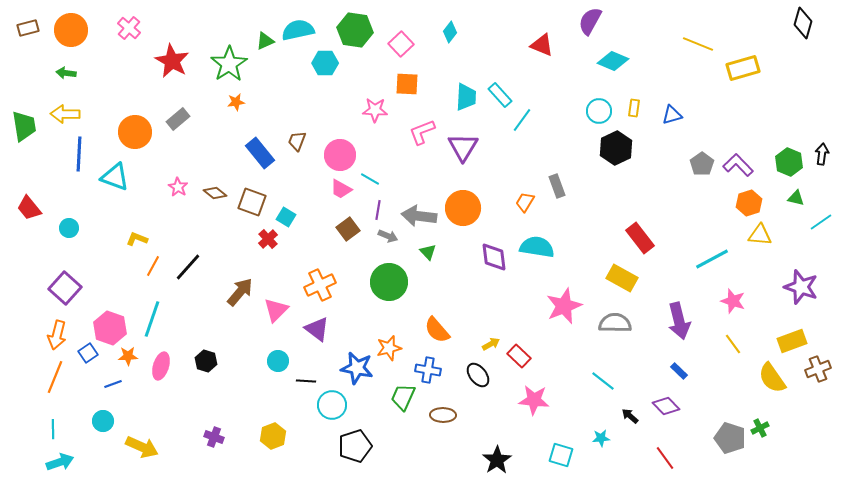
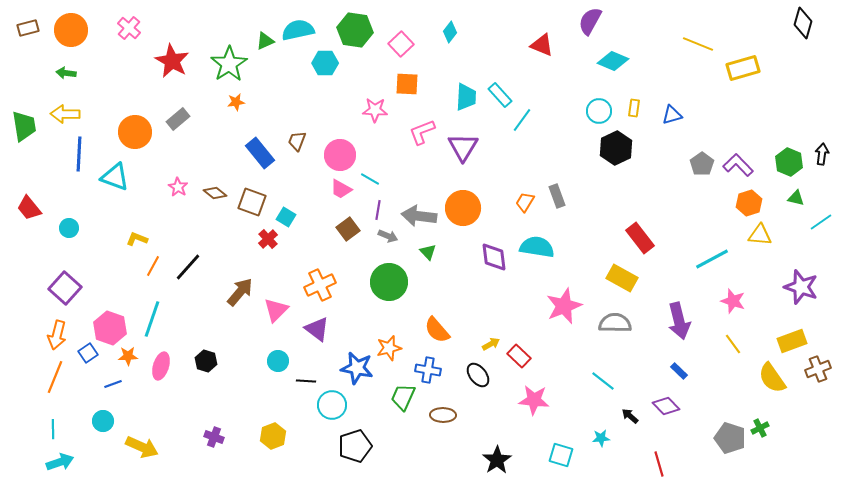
gray rectangle at (557, 186): moved 10 px down
red line at (665, 458): moved 6 px left, 6 px down; rotated 20 degrees clockwise
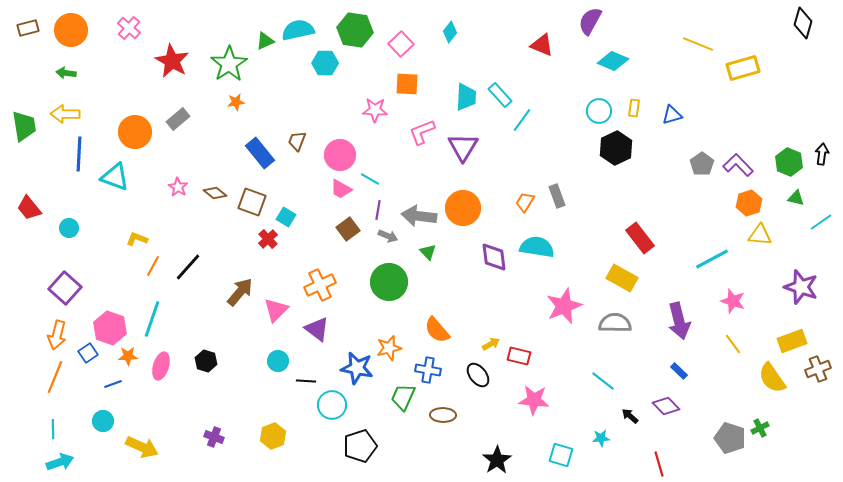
red rectangle at (519, 356): rotated 30 degrees counterclockwise
black pentagon at (355, 446): moved 5 px right
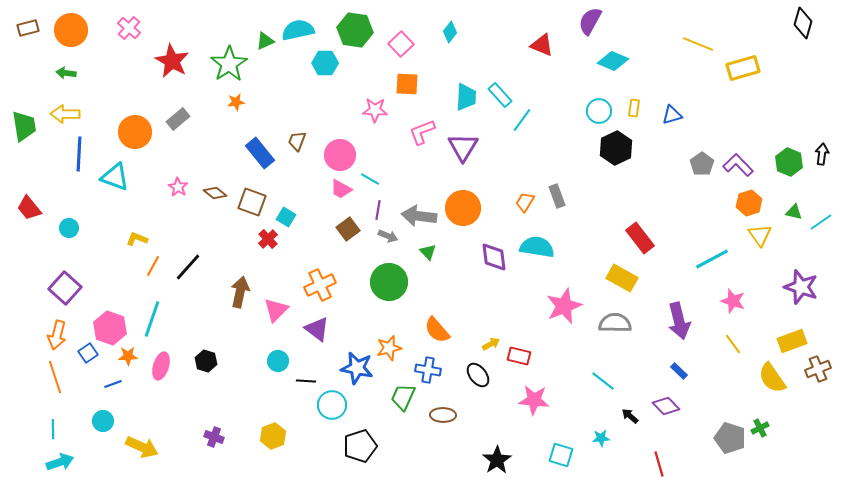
green triangle at (796, 198): moved 2 px left, 14 px down
yellow triangle at (760, 235): rotated 50 degrees clockwise
brown arrow at (240, 292): rotated 28 degrees counterclockwise
orange line at (55, 377): rotated 40 degrees counterclockwise
